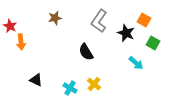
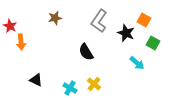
cyan arrow: moved 1 px right
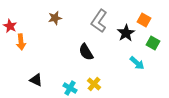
black star: rotated 18 degrees clockwise
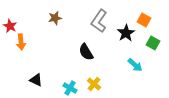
cyan arrow: moved 2 px left, 2 px down
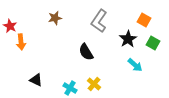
black star: moved 2 px right, 6 px down
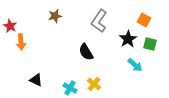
brown star: moved 2 px up
green square: moved 3 px left, 1 px down; rotated 16 degrees counterclockwise
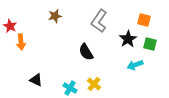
orange square: rotated 16 degrees counterclockwise
cyan arrow: rotated 119 degrees clockwise
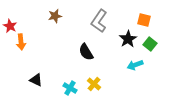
green square: rotated 24 degrees clockwise
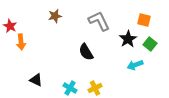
gray L-shape: rotated 120 degrees clockwise
yellow cross: moved 1 px right, 4 px down; rotated 24 degrees clockwise
